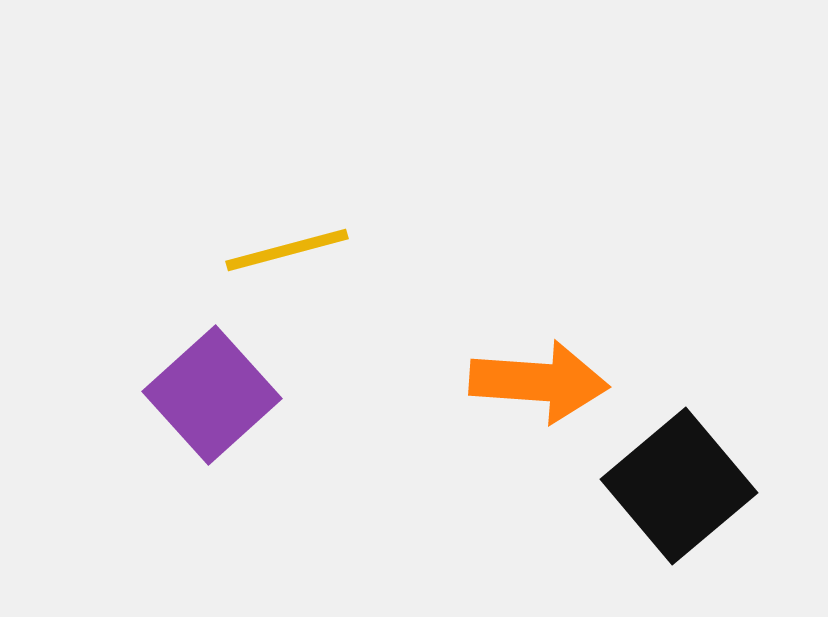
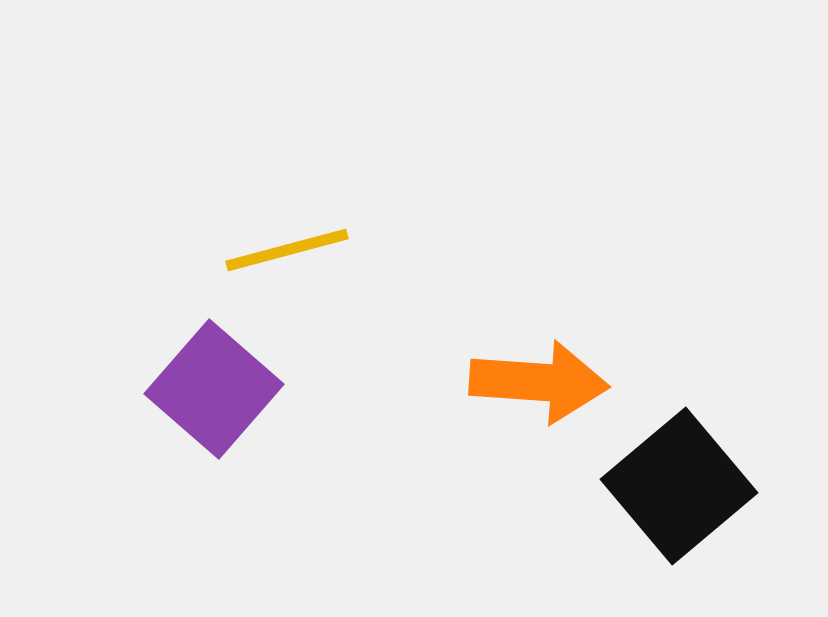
purple square: moved 2 px right, 6 px up; rotated 7 degrees counterclockwise
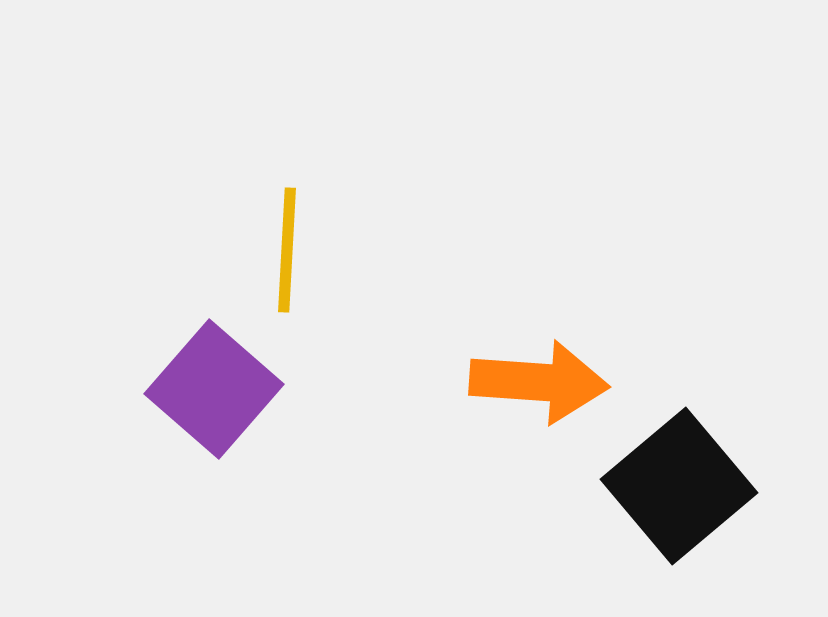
yellow line: rotated 72 degrees counterclockwise
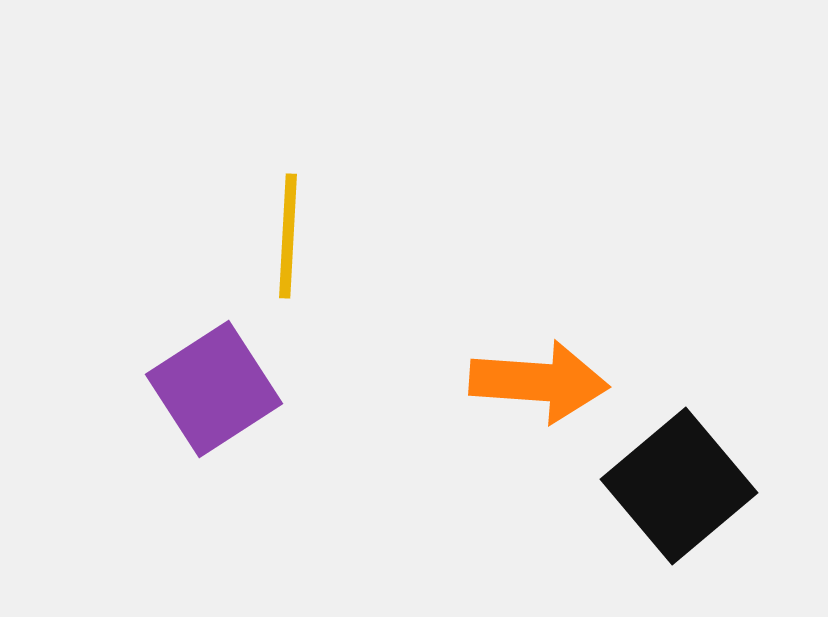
yellow line: moved 1 px right, 14 px up
purple square: rotated 16 degrees clockwise
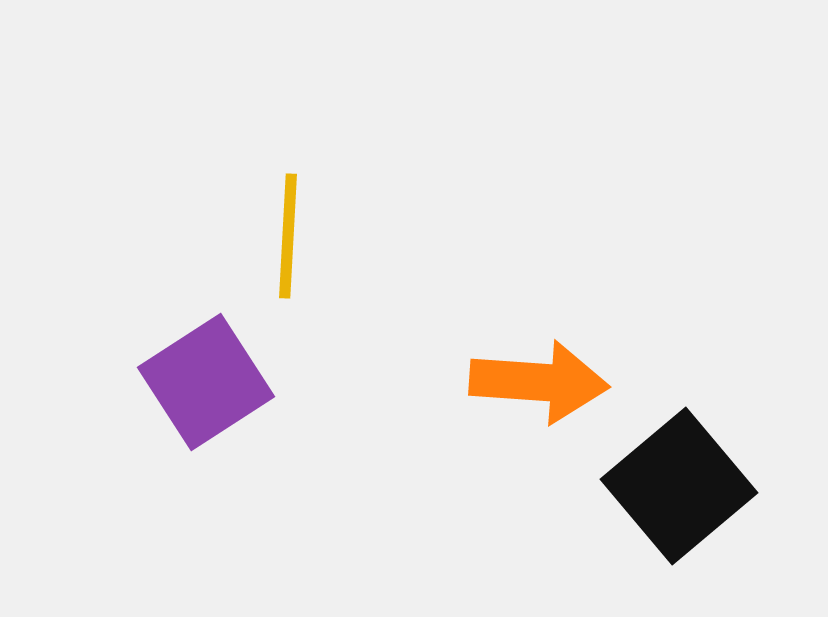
purple square: moved 8 px left, 7 px up
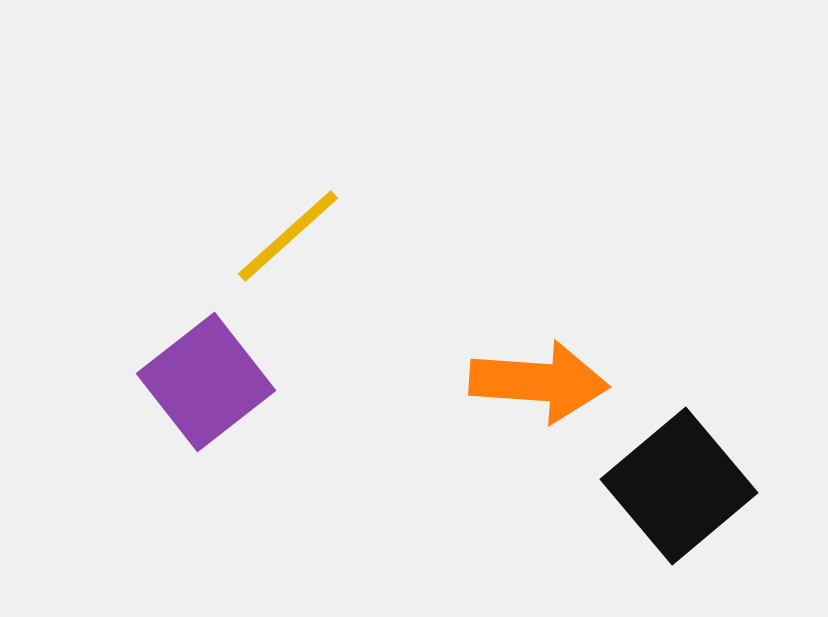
yellow line: rotated 45 degrees clockwise
purple square: rotated 5 degrees counterclockwise
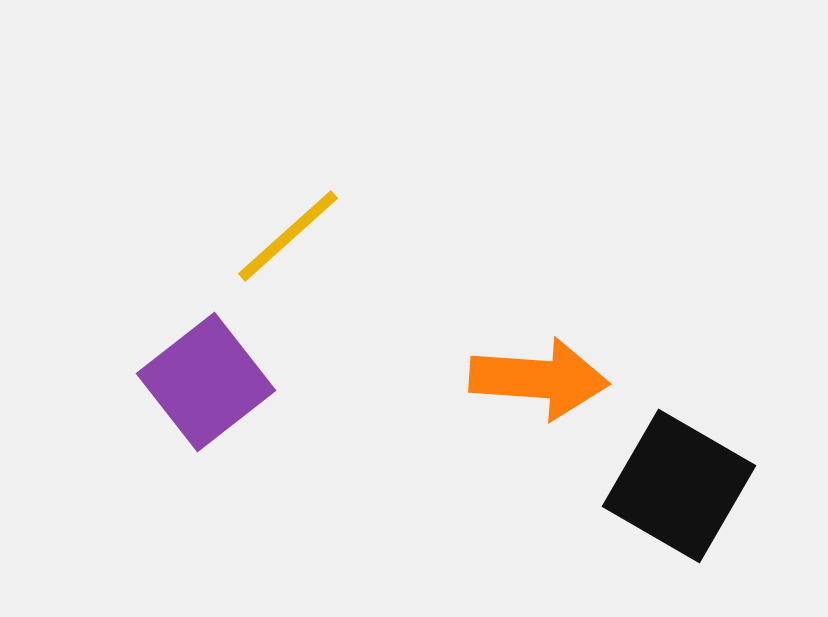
orange arrow: moved 3 px up
black square: rotated 20 degrees counterclockwise
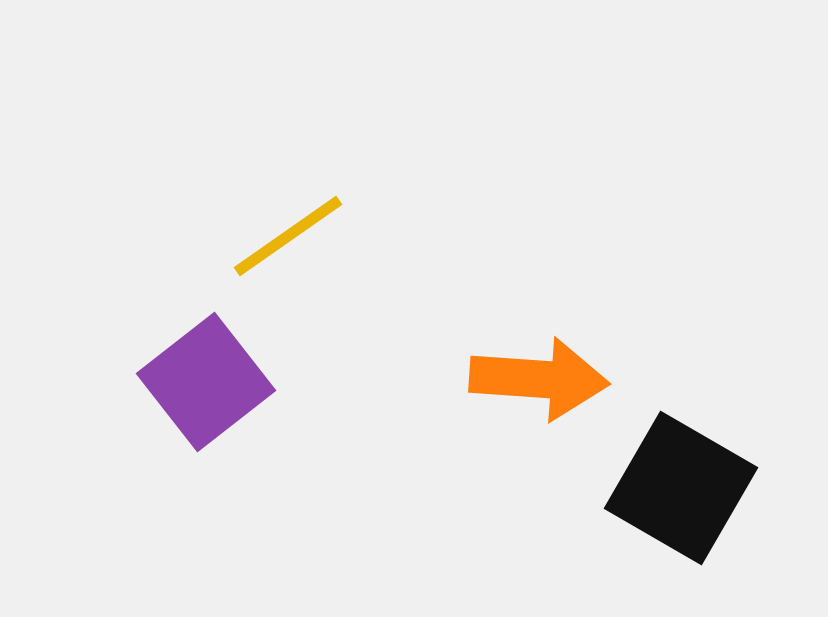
yellow line: rotated 7 degrees clockwise
black square: moved 2 px right, 2 px down
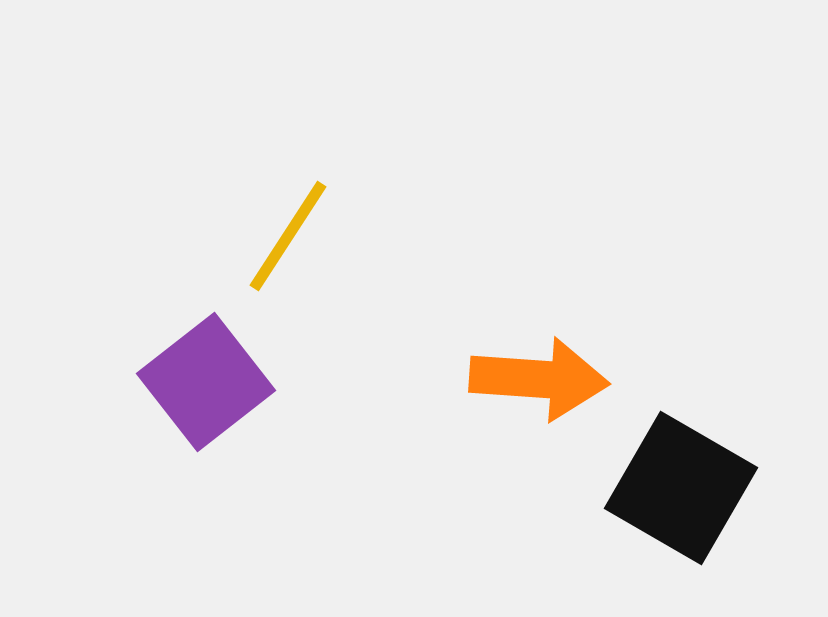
yellow line: rotated 22 degrees counterclockwise
